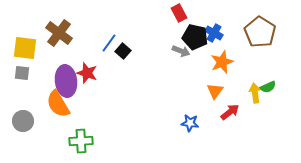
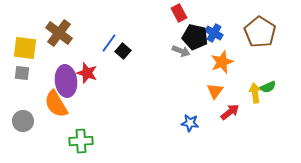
orange semicircle: moved 2 px left
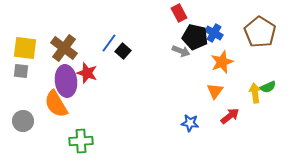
brown cross: moved 5 px right, 15 px down
gray square: moved 1 px left, 2 px up
red arrow: moved 4 px down
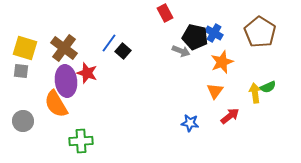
red rectangle: moved 14 px left
yellow square: rotated 10 degrees clockwise
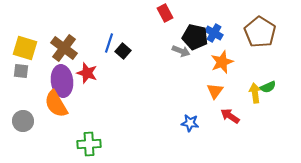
blue line: rotated 18 degrees counterclockwise
purple ellipse: moved 4 px left
red arrow: rotated 108 degrees counterclockwise
green cross: moved 8 px right, 3 px down
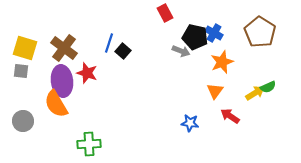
yellow arrow: rotated 66 degrees clockwise
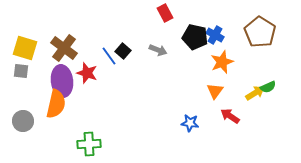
blue cross: moved 1 px right, 2 px down
blue line: moved 13 px down; rotated 54 degrees counterclockwise
gray arrow: moved 23 px left, 1 px up
orange semicircle: rotated 136 degrees counterclockwise
